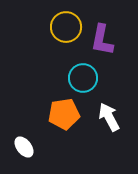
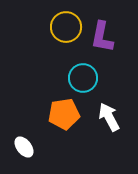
purple L-shape: moved 3 px up
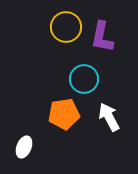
cyan circle: moved 1 px right, 1 px down
white ellipse: rotated 60 degrees clockwise
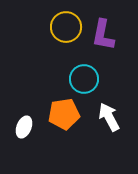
purple L-shape: moved 1 px right, 2 px up
white ellipse: moved 20 px up
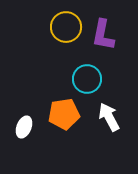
cyan circle: moved 3 px right
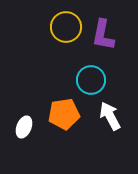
cyan circle: moved 4 px right, 1 px down
white arrow: moved 1 px right, 1 px up
